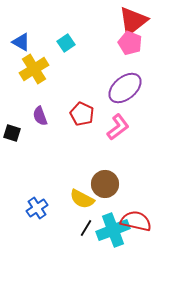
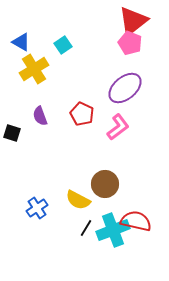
cyan square: moved 3 px left, 2 px down
yellow semicircle: moved 4 px left, 1 px down
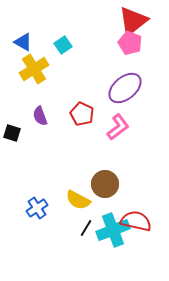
blue triangle: moved 2 px right
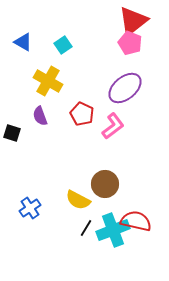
yellow cross: moved 14 px right, 12 px down; rotated 28 degrees counterclockwise
pink L-shape: moved 5 px left, 1 px up
blue cross: moved 7 px left
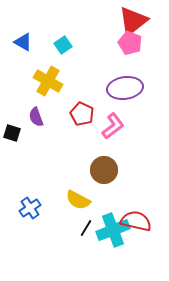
purple ellipse: rotated 32 degrees clockwise
purple semicircle: moved 4 px left, 1 px down
brown circle: moved 1 px left, 14 px up
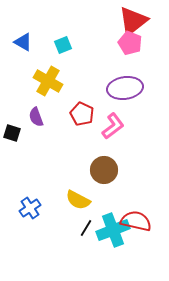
cyan square: rotated 12 degrees clockwise
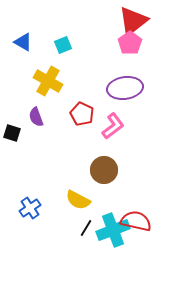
pink pentagon: rotated 15 degrees clockwise
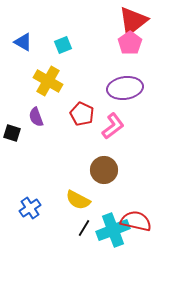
black line: moved 2 px left
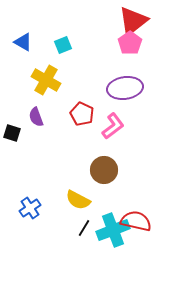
yellow cross: moved 2 px left, 1 px up
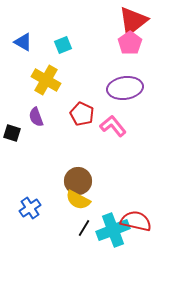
pink L-shape: rotated 92 degrees counterclockwise
brown circle: moved 26 px left, 11 px down
